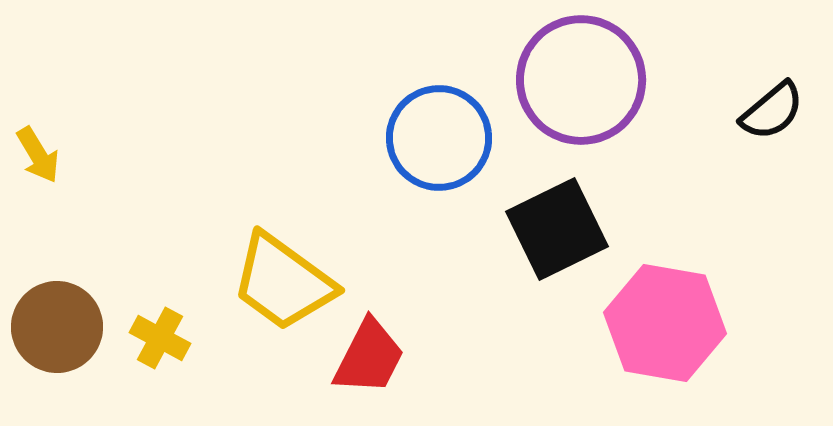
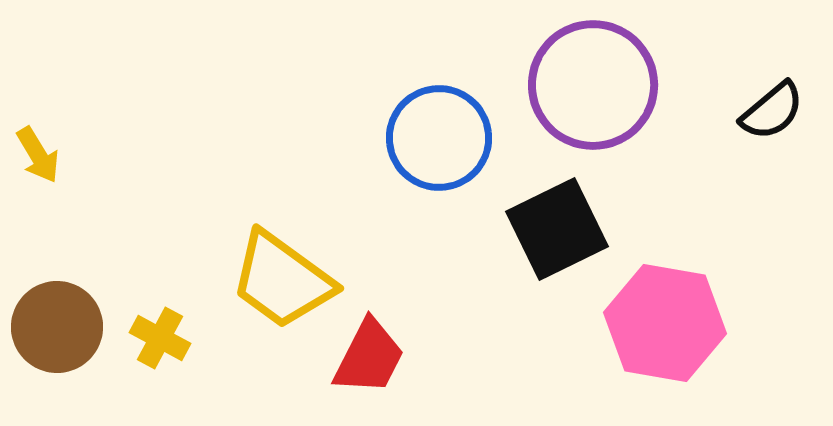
purple circle: moved 12 px right, 5 px down
yellow trapezoid: moved 1 px left, 2 px up
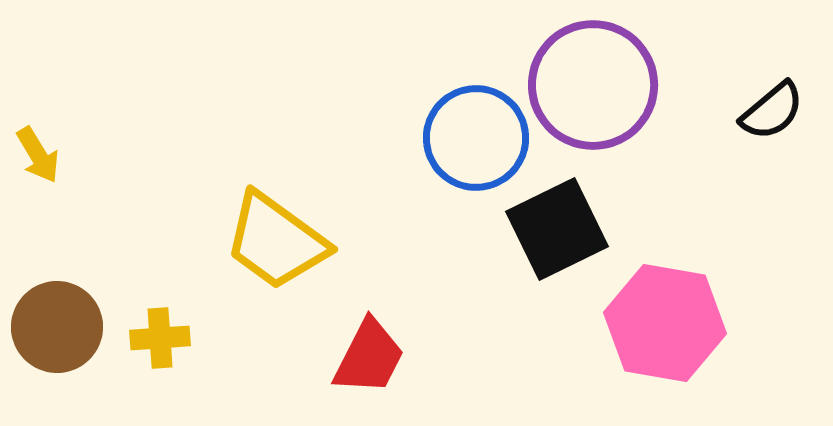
blue circle: moved 37 px right
yellow trapezoid: moved 6 px left, 39 px up
yellow cross: rotated 32 degrees counterclockwise
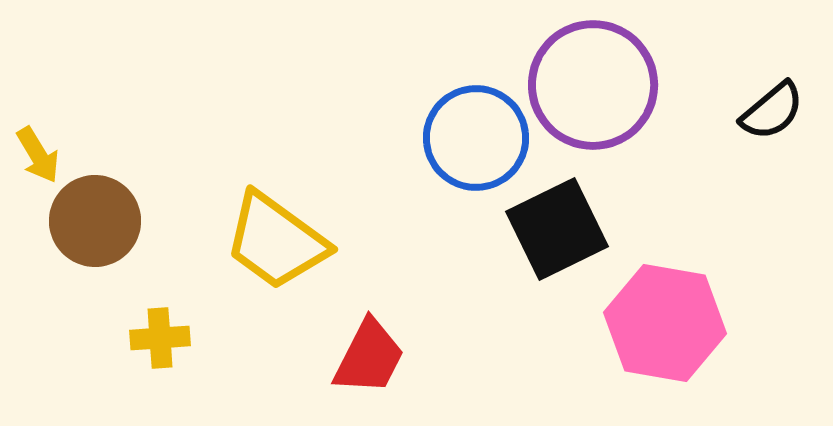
brown circle: moved 38 px right, 106 px up
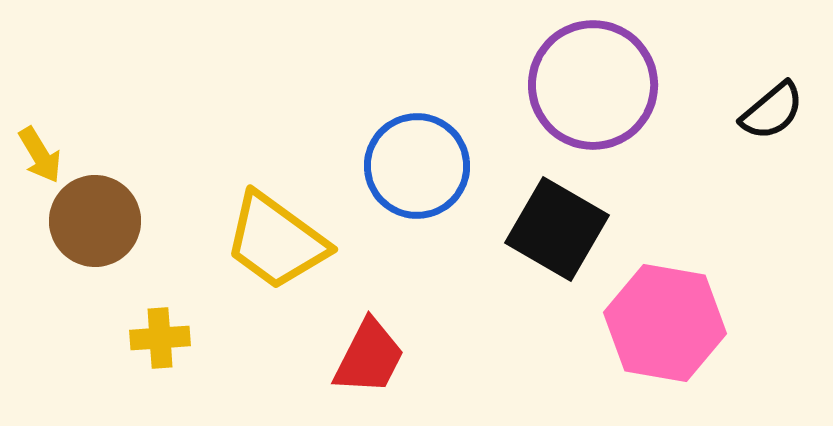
blue circle: moved 59 px left, 28 px down
yellow arrow: moved 2 px right
black square: rotated 34 degrees counterclockwise
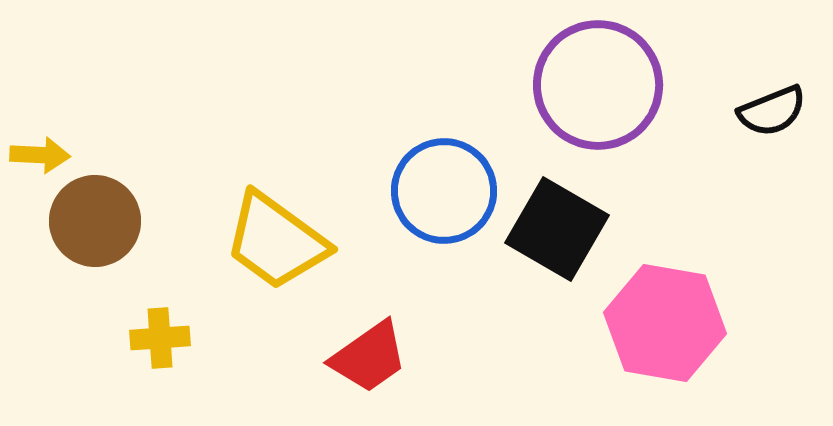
purple circle: moved 5 px right
black semicircle: rotated 18 degrees clockwise
yellow arrow: rotated 56 degrees counterclockwise
blue circle: moved 27 px right, 25 px down
red trapezoid: rotated 28 degrees clockwise
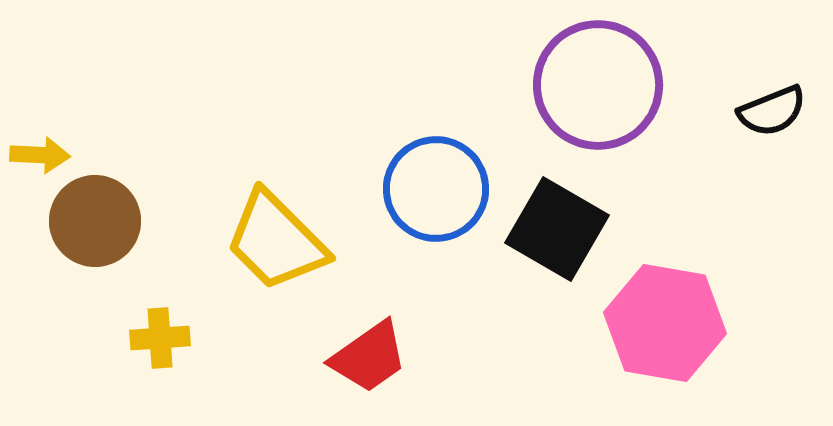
blue circle: moved 8 px left, 2 px up
yellow trapezoid: rotated 9 degrees clockwise
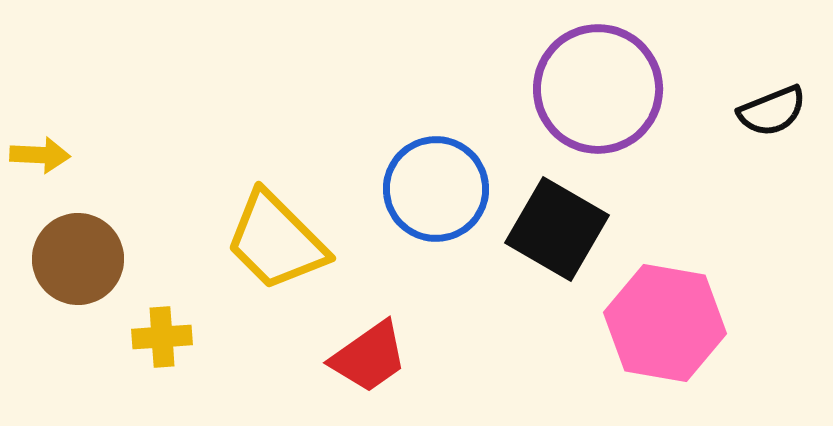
purple circle: moved 4 px down
brown circle: moved 17 px left, 38 px down
yellow cross: moved 2 px right, 1 px up
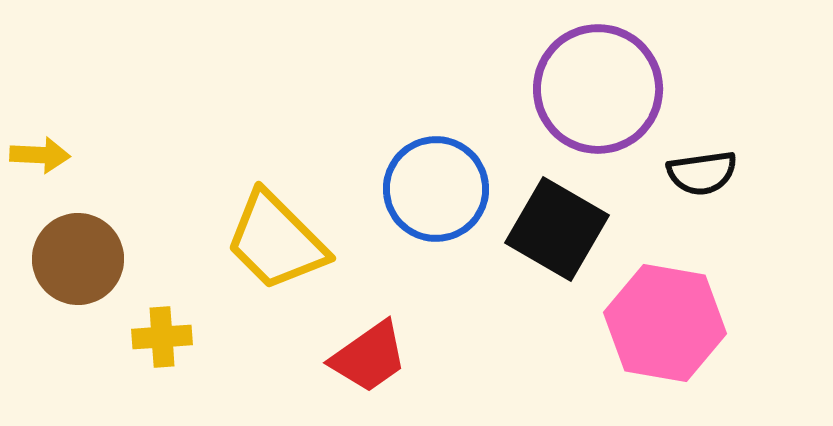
black semicircle: moved 70 px left, 62 px down; rotated 14 degrees clockwise
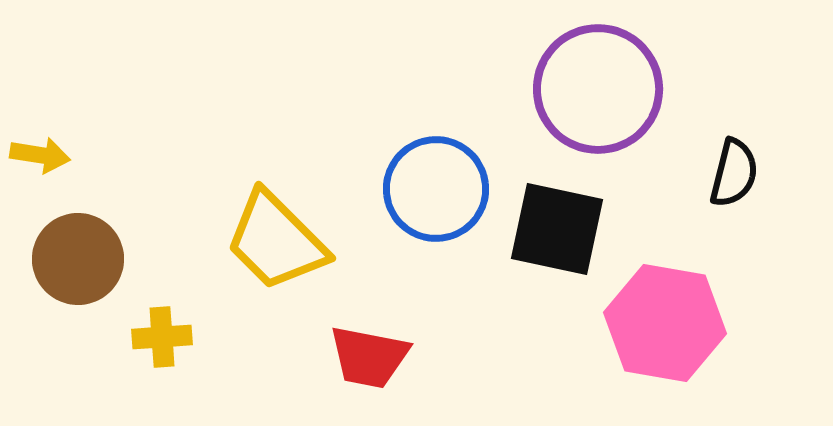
yellow arrow: rotated 6 degrees clockwise
black semicircle: moved 32 px right; rotated 68 degrees counterclockwise
black square: rotated 18 degrees counterclockwise
red trapezoid: rotated 46 degrees clockwise
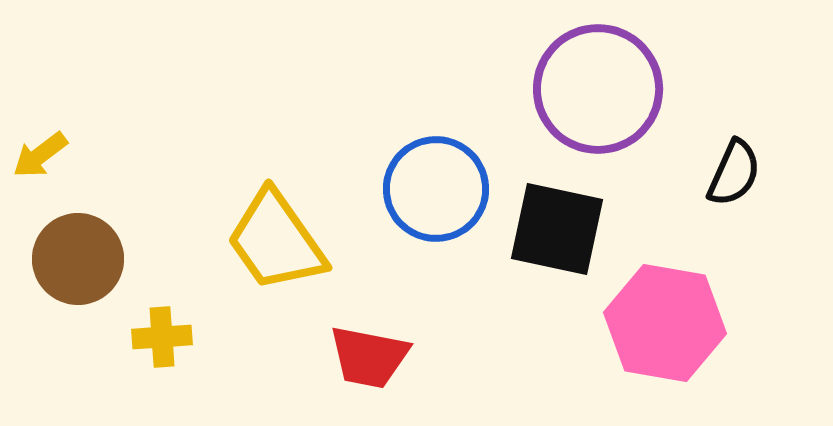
yellow arrow: rotated 134 degrees clockwise
black semicircle: rotated 10 degrees clockwise
yellow trapezoid: rotated 10 degrees clockwise
